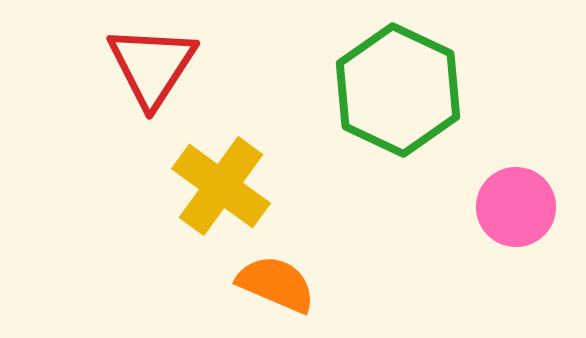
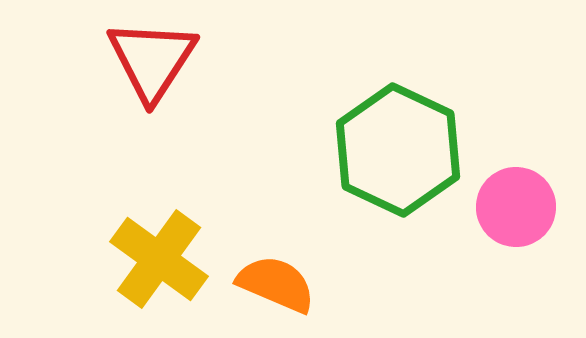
red triangle: moved 6 px up
green hexagon: moved 60 px down
yellow cross: moved 62 px left, 73 px down
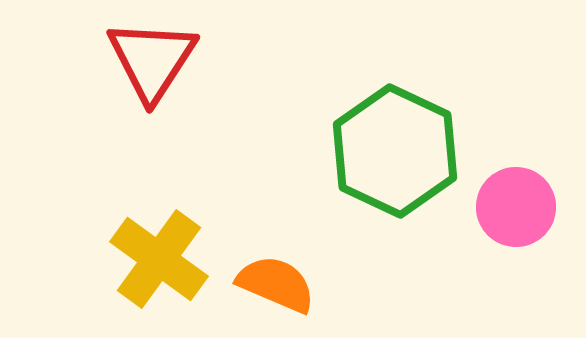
green hexagon: moved 3 px left, 1 px down
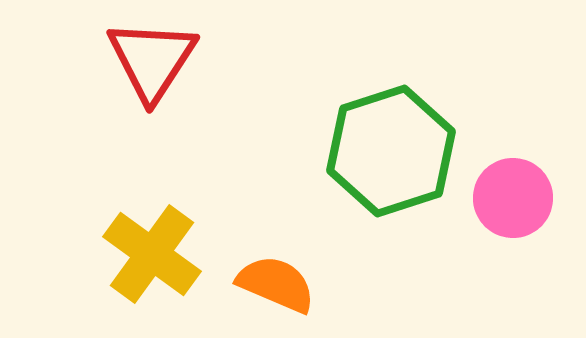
green hexagon: moved 4 px left; rotated 17 degrees clockwise
pink circle: moved 3 px left, 9 px up
yellow cross: moved 7 px left, 5 px up
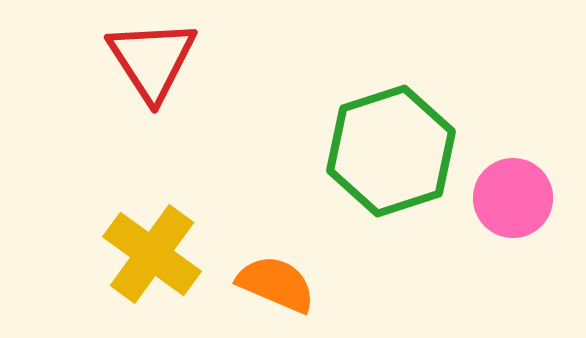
red triangle: rotated 6 degrees counterclockwise
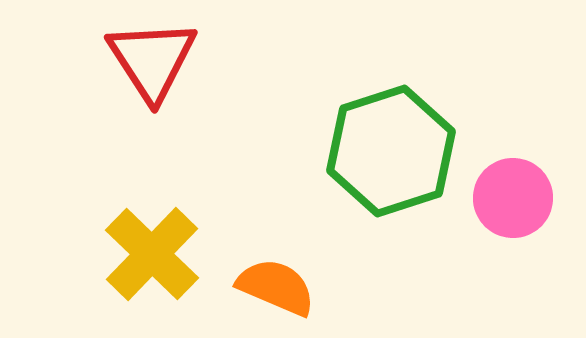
yellow cross: rotated 8 degrees clockwise
orange semicircle: moved 3 px down
